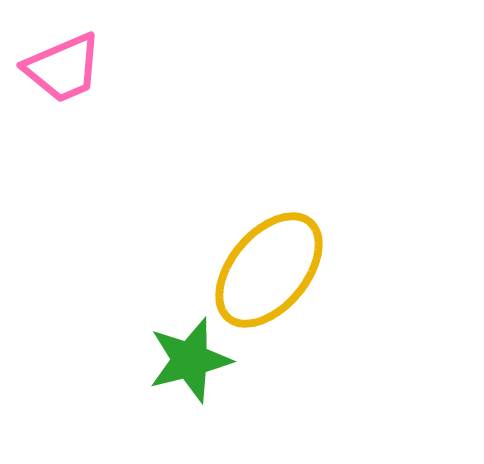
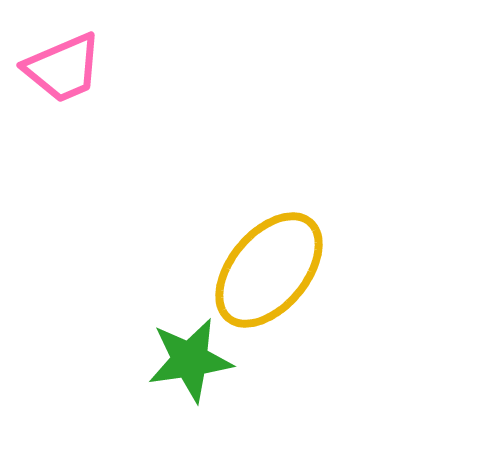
green star: rotated 6 degrees clockwise
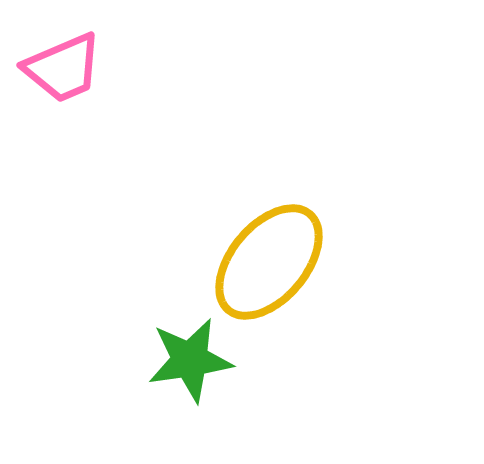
yellow ellipse: moved 8 px up
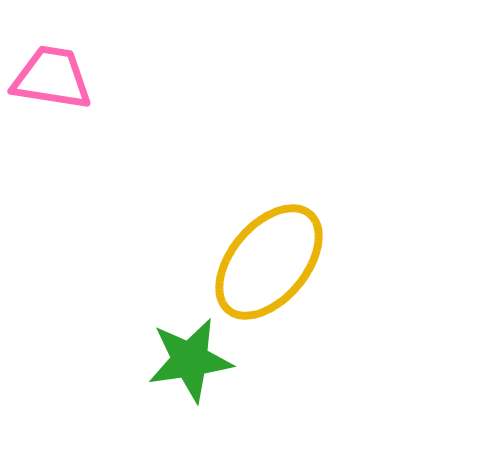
pink trapezoid: moved 11 px left, 10 px down; rotated 148 degrees counterclockwise
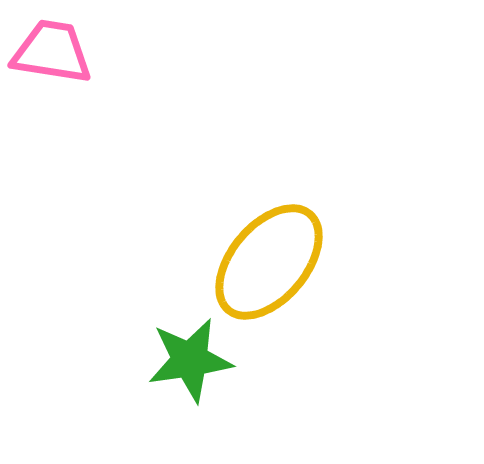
pink trapezoid: moved 26 px up
